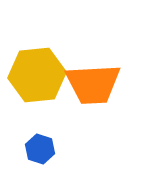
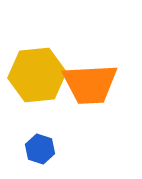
orange trapezoid: moved 3 px left
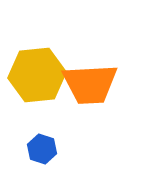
blue hexagon: moved 2 px right
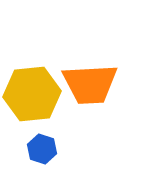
yellow hexagon: moved 5 px left, 19 px down
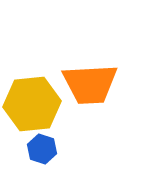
yellow hexagon: moved 10 px down
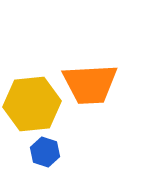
blue hexagon: moved 3 px right, 3 px down
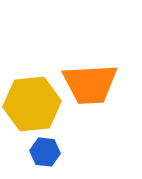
blue hexagon: rotated 12 degrees counterclockwise
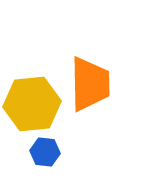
orange trapezoid: rotated 88 degrees counterclockwise
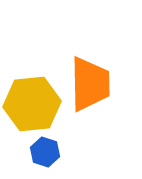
blue hexagon: rotated 12 degrees clockwise
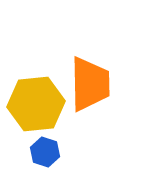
yellow hexagon: moved 4 px right
